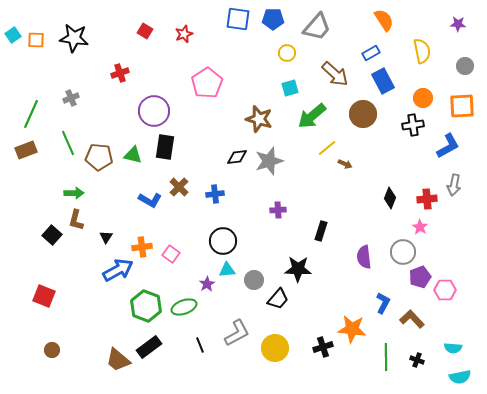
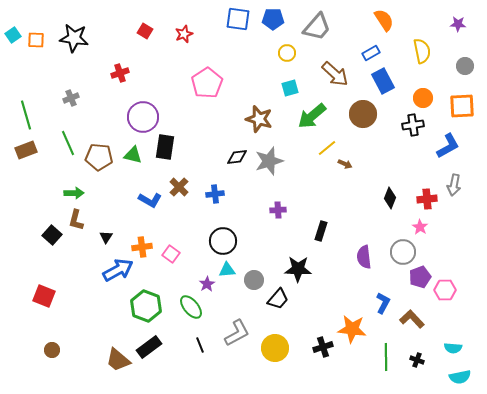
purple circle at (154, 111): moved 11 px left, 6 px down
green line at (31, 114): moved 5 px left, 1 px down; rotated 40 degrees counterclockwise
green ellipse at (184, 307): moved 7 px right; rotated 70 degrees clockwise
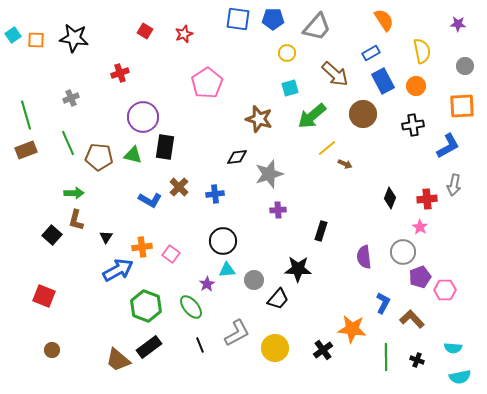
orange circle at (423, 98): moved 7 px left, 12 px up
gray star at (269, 161): moved 13 px down
black cross at (323, 347): moved 3 px down; rotated 18 degrees counterclockwise
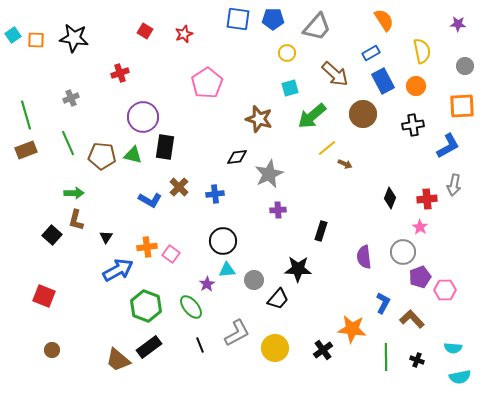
brown pentagon at (99, 157): moved 3 px right, 1 px up
gray star at (269, 174): rotated 8 degrees counterclockwise
orange cross at (142, 247): moved 5 px right
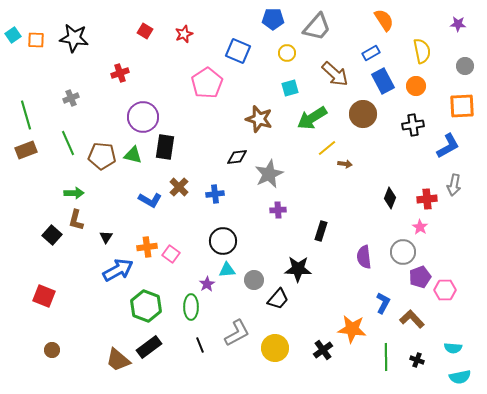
blue square at (238, 19): moved 32 px down; rotated 15 degrees clockwise
green arrow at (312, 116): moved 2 px down; rotated 8 degrees clockwise
brown arrow at (345, 164): rotated 16 degrees counterclockwise
green ellipse at (191, 307): rotated 40 degrees clockwise
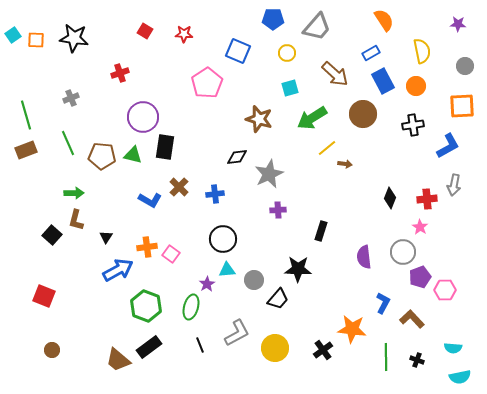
red star at (184, 34): rotated 24 degrees clockwise
black circle at (223, 241): moved 2 px up
green ellipse at (191, 307): rotated 15 degrees clockwise
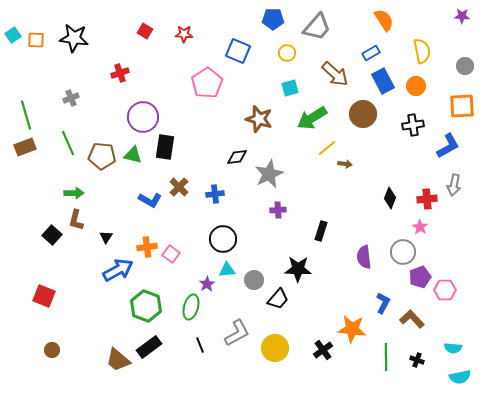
purple star at (458, 24): moved 4 px right, 8 px up
brown rectangle at (26, 150): moved 1 px left, 3 px up
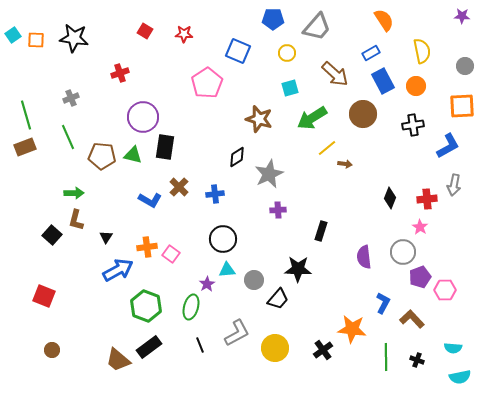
green line at (68, 143): moved 6 px up
black diamond at (237, 157): rotated 25 degrees counterclockwise
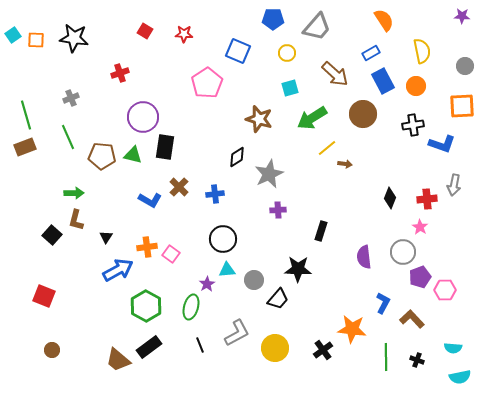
blue L-shape at (448, 146): moved 6 px left, 2 px up; rotated 48 degrees clockwise
green hexagon at (146, 306): rotated 8 degrees clockwise
